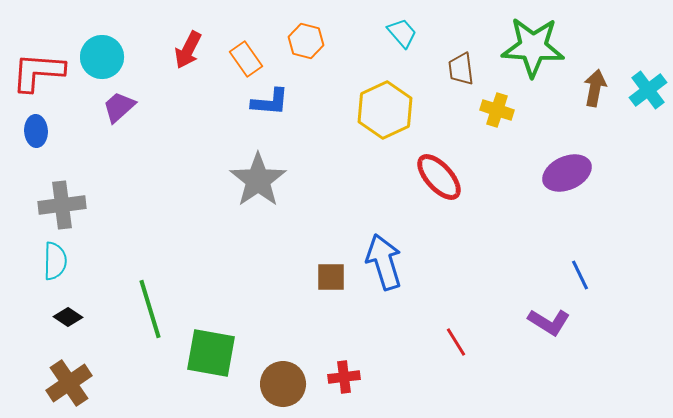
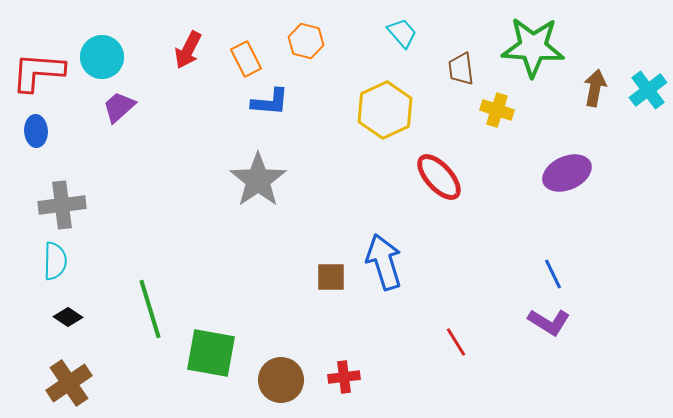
orange rectangle: rotated 8 degrees clockwise
blue line: moved 27 px left, 1 px up
brown circle: moved 2 px left, 4 px up
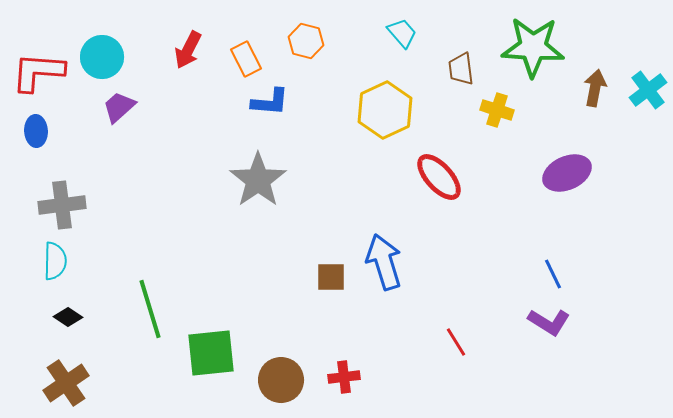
green square: rotated 16 degrees counterclockwise
brown cross: moved 3 px left
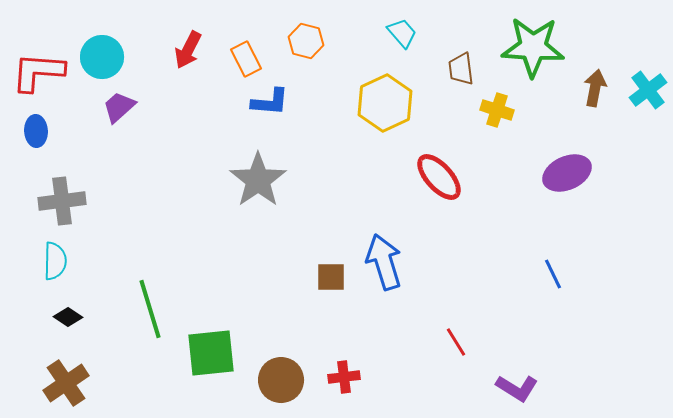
yellow hexagon: moved 7 px up
gray cross: moved 4 px up
purple L-shape: moved 32 px left, 66 px down
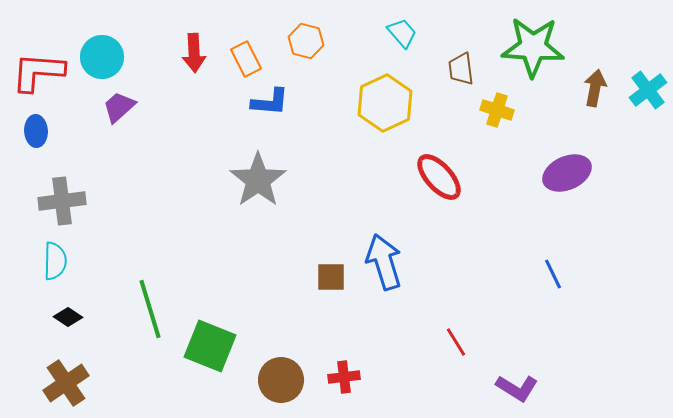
red arrow: moved 6 px right, 3 px down; rotated 30 degrees counterclockwise
green square: moved 1 px left, 7 px up; rotated 28 degrees clockwise
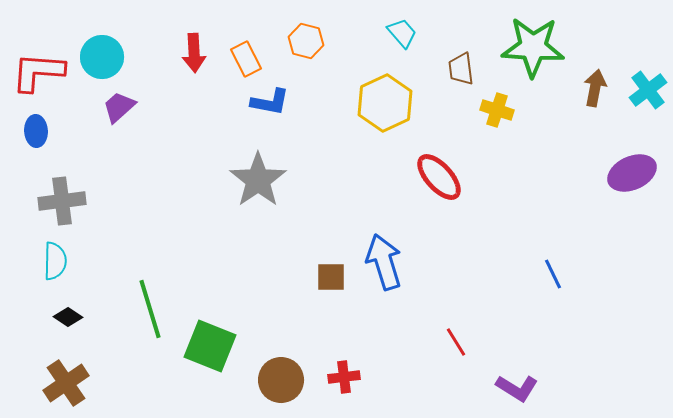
blue L-shape: rotated 6 degrees clockwise
purple ellipse: moved 65 px right
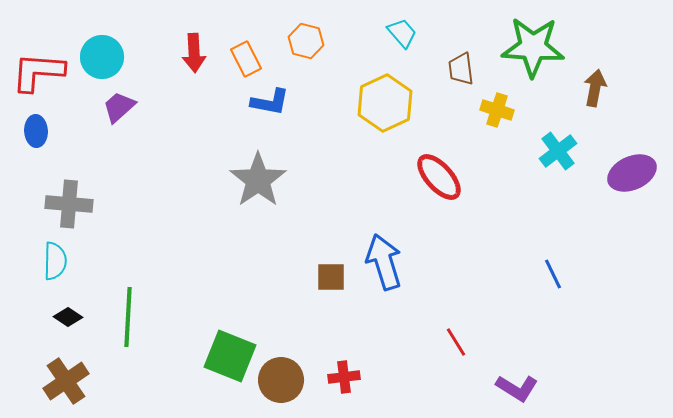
cyan cross: moved 90 px left, 61 px down
gray cross: moved 7 px right, 3 px down; rotated 12 degrees clockwise
green line: moved 22 px left, 8 px down; rotated 20 degrees clockwise
green square: moved 20 px right, 10 px down
brown cross: moved 2 px up
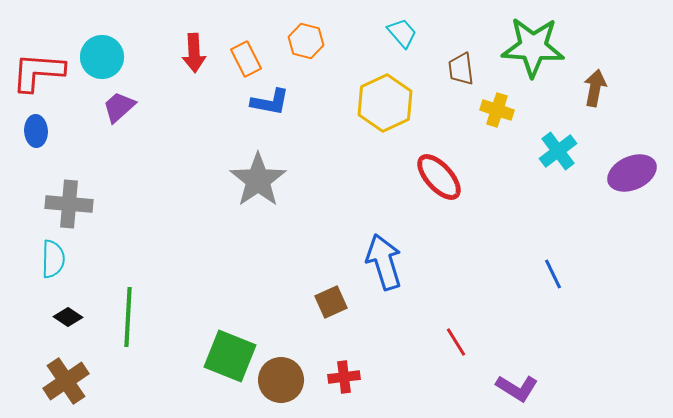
cyan semicircle: moved 2 px left, 2 px up
brown square: moved 25 px down; rotated 24 degrees counterclockwise
